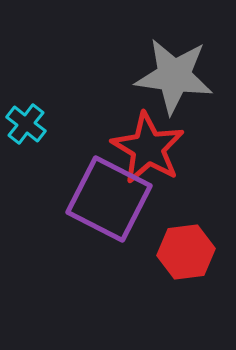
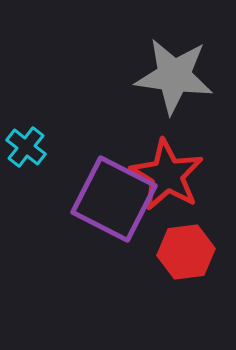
cyan cross: moved 23 px down
red star: moved 19 px right, 27 px down
purple square: moved 5 px right
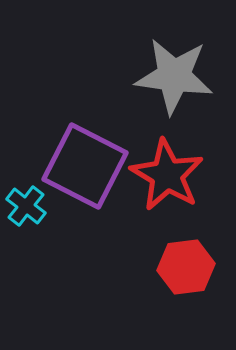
cyan cross: moved 59 px down
purple square: moved 29 px left, 33 px up
red hexagon: moved 15 px down
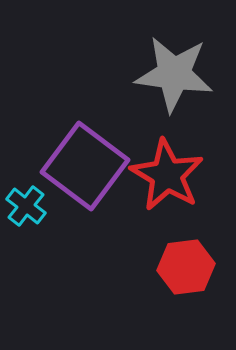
gray star: moved 2 px up
purple square: rotated 10 degrees clockwise
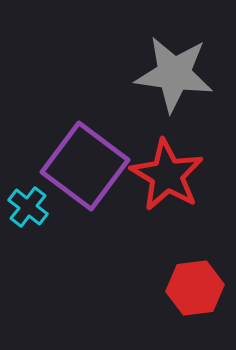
cyan cross: moved 2 px right, 1 px down
red hexagon: moved 9 px right, 21 px down
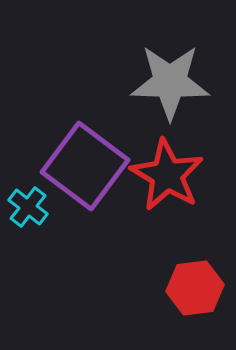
gray star: moved 4 px left, 8 px down; rotated 6 degrees counterclockwise
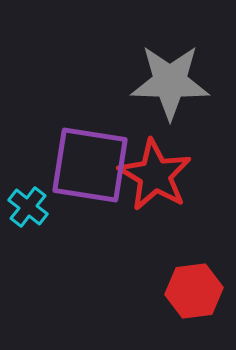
purple square: moved 5 px right, 1 px up; rotated 28 degrees counterclockwise
red star: moved 12 px left
red hexagon: moved 1 px left, 3 px down
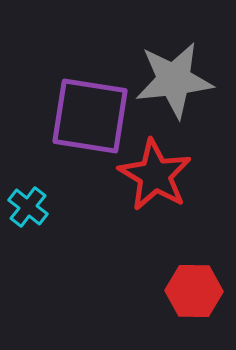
gray star: moved 4 px right, 2 px up; rotated 8 degrees counterclockwise
purple square: moved 49 px up
red hexagon: rotated 8 degrees clockwise
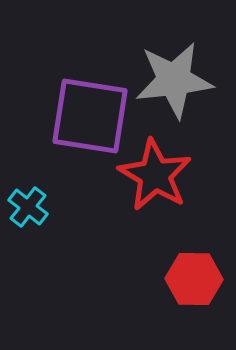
red hexagon: moved 12 px up
